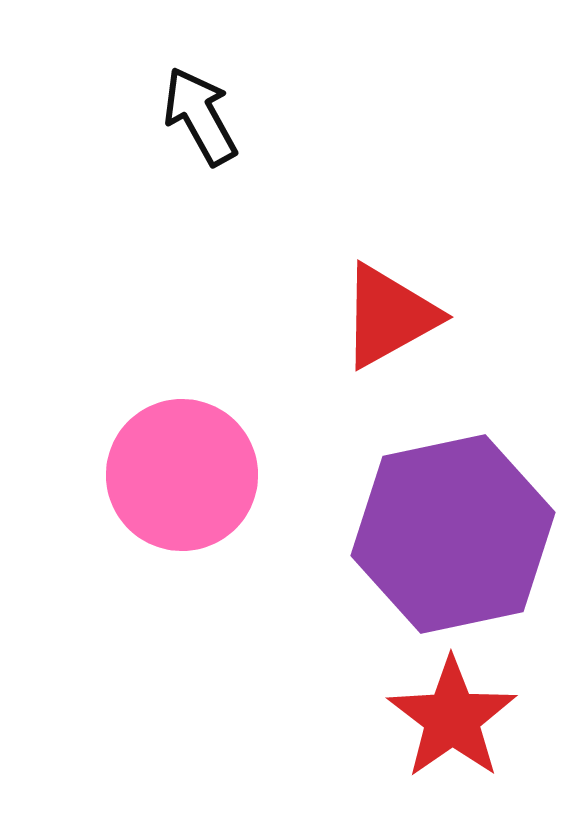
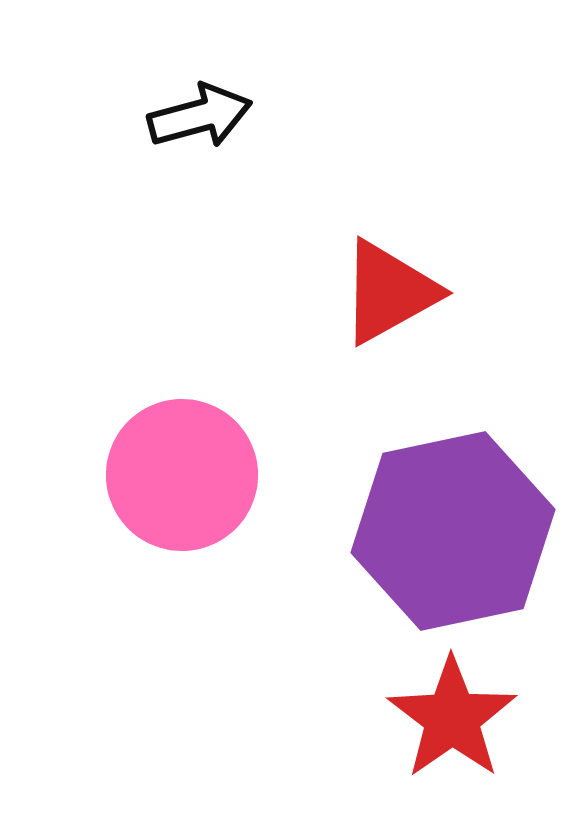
black arrow: rotated 104 degrees clockwise
red triangle: moved 24 px up
purple hexagon: moved 3 px up
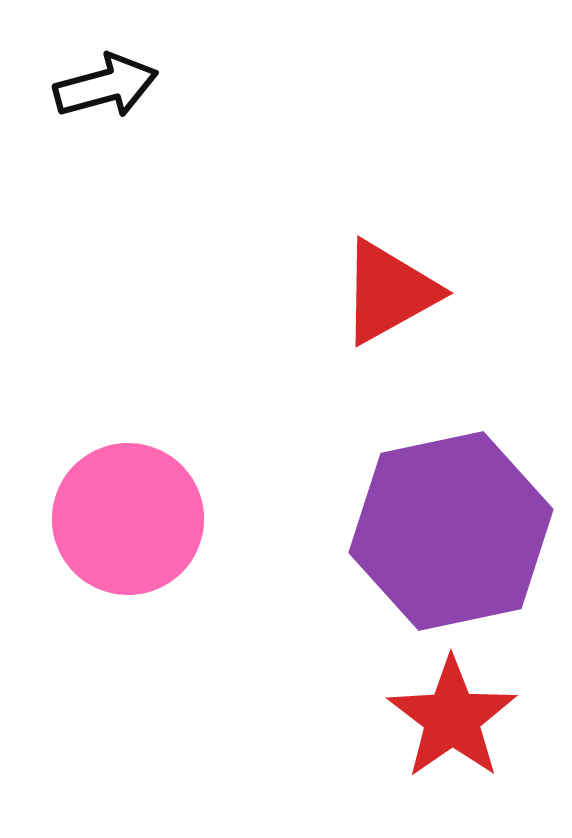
black arrow: moved 94 px left, 30 px up
pink circle: moved 54 px left, 44 px down
purple hexagon: moved 2 px left
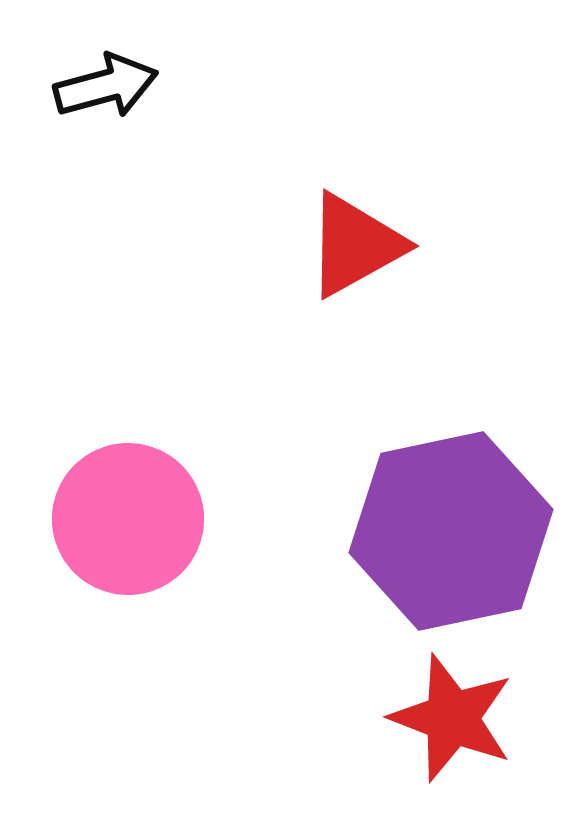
red triangle: moved 34 px left, 47 px up
red star: rotated 16 degrees counterclockwise
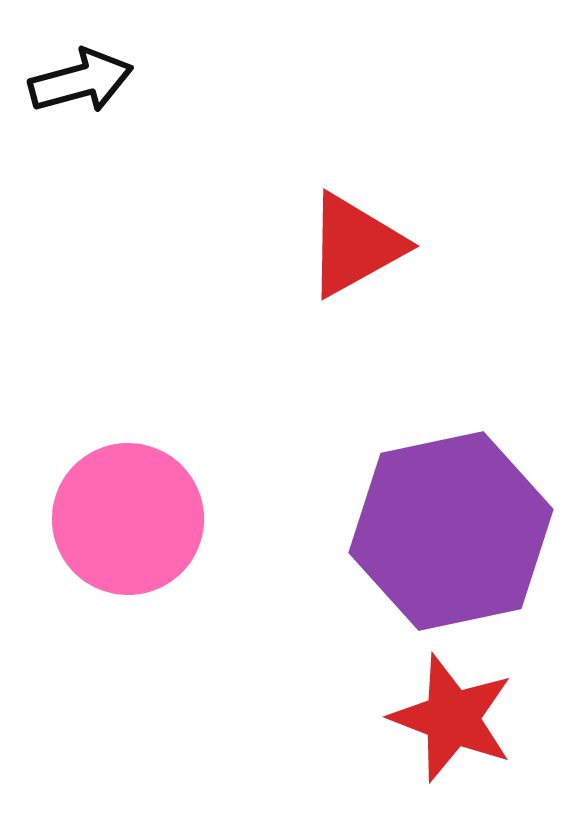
black arrow: moved 25 px left, 5 px up
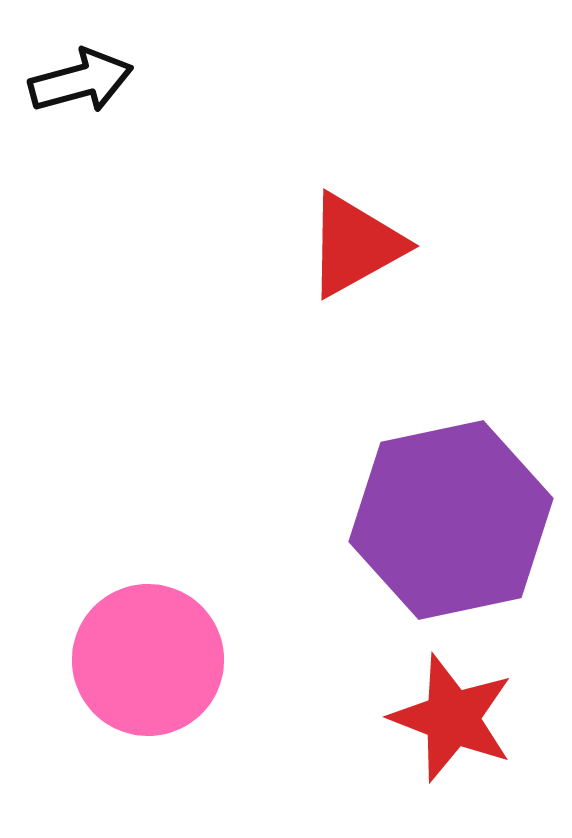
pink circle: moved 20 px right, 141 px down
purple hexagon: moved 11 px up
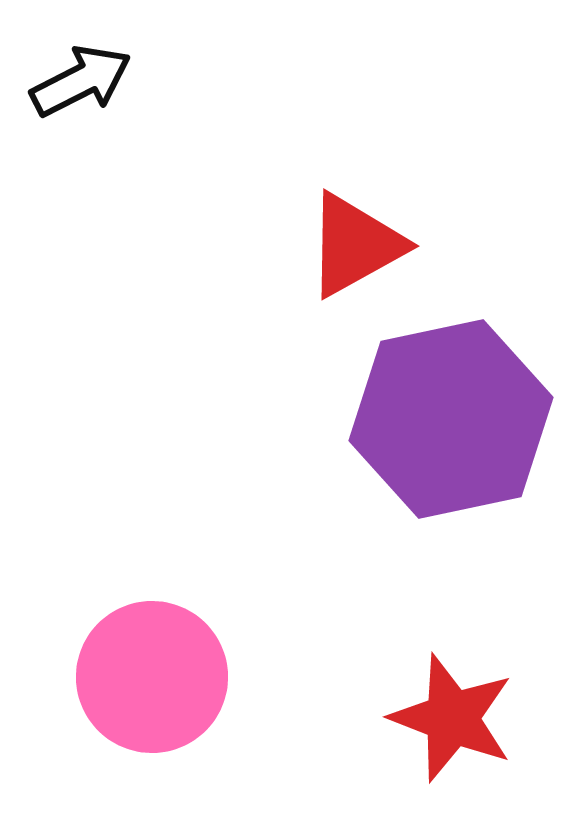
black arrow: rotated 12 degrees counterclockwise
purple hexagon: moved 101 px up
pink circle: moved 4 px right, 17 px down
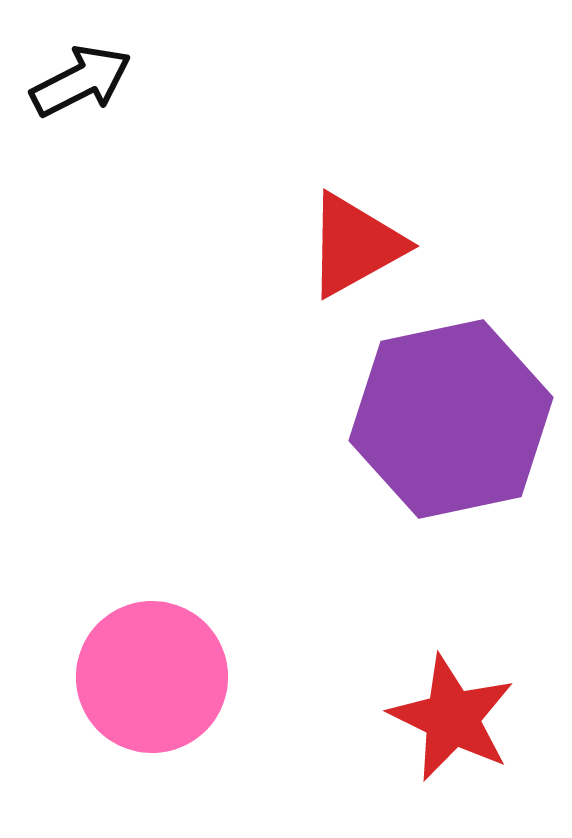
red star: rotated 5 degrees clockwise
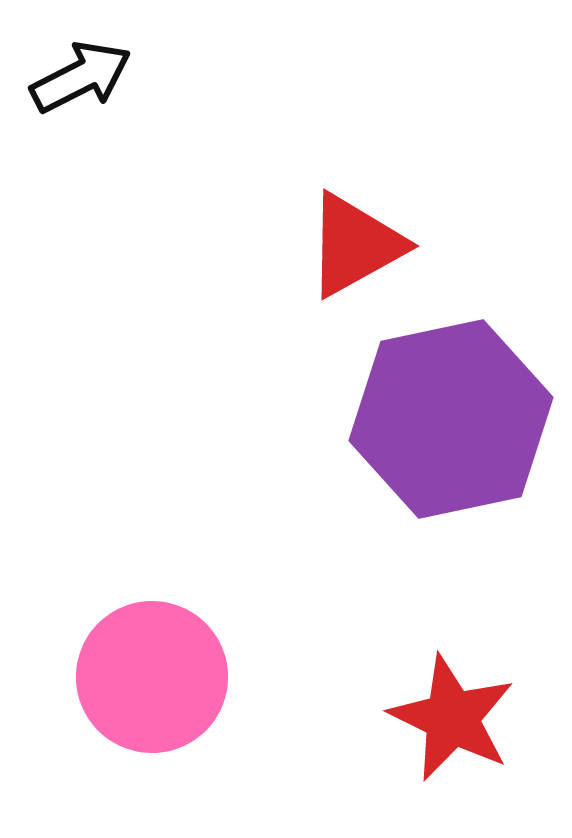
black arrow: moved 4 px up
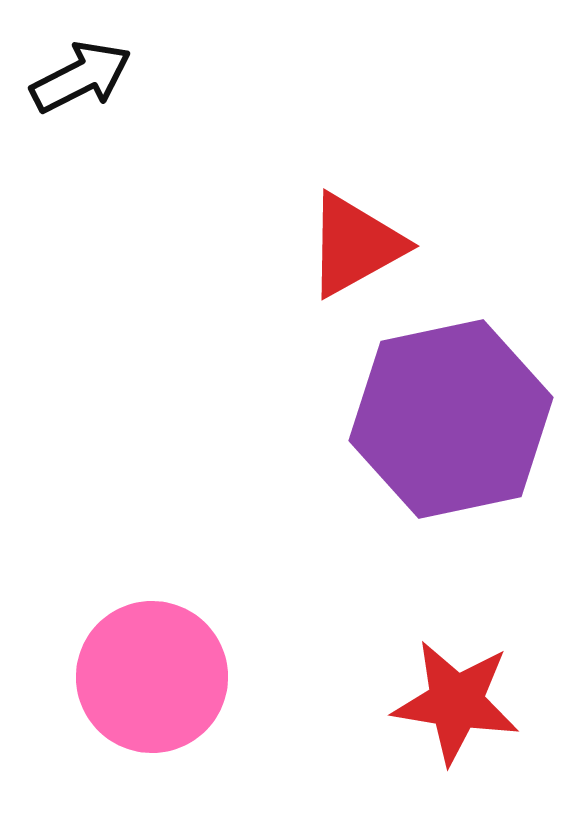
red star: moved 4 px right, 16 px up; rotated 17 degrees counterclockwise
